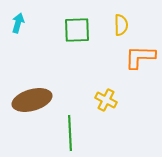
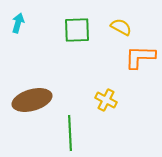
yellow semicircle: moved 2 px down; rotated 60 degrees counterclockwise
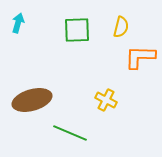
yellow semicircle: rotated 75 degrees clockwise
green line: rotated 64 degrees counterclockwise
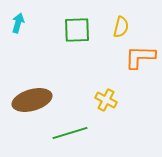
green line: rotated 40 degrees counterclockwise
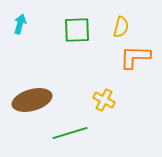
cyan arrow: moved 2 px right, 1 px down
orange L-shape: moved 5 px left
yellow cross: moved 2 px left
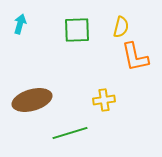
orange L-shape: rotated 104 degrees counterclockwise
yellow cross: rotated 35 degrees counterclockwise
